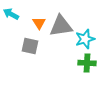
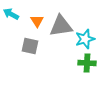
orange triangle: moved 2 px left, 2 px up
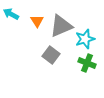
gray triangle: rotated 15 degrees counterclockwise
gray square: moved 21 px right, 9 px down; rotated 24 degrees clockwise
green cross: rotated 18 degrees clockwise
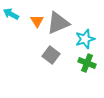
gray triangle: moved 3 px left, 3 px up
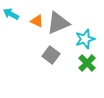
orange triangle: rotated 32 degrees counterclockwise
green cross: rotated 24 degrees clockwise
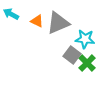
cyan star: rotated 24 degrees clockwise
gray square: moved 21 px right
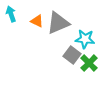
cyan arrow: rotated 42 degrees clockwise
green cross: moved 2 px right
